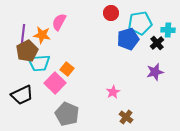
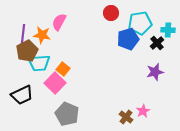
orange square: moved 4 px left
pink star: moved 30 px right, 19 px down
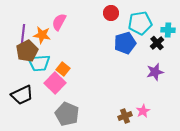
blue pentagon: moved 3 px left, 4 px down
brown cross: moved 1 px left, 1 px up; rotated 32 degrees clockwise
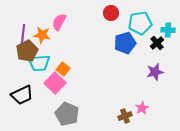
pink star: moved 1 px left, 3 px up
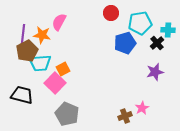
cyan trapezoid: moved 1 px right
orange square: rotated 24 degrees clockwise
black trapezoid: rotated 140 degrees counterclockwise
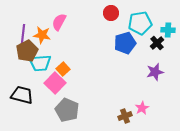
orange square: rotated 16 degrees counterclockwise
gray pentagon: moved 4 px up
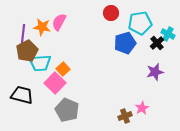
cyan cross: moved 4 px down; rotated 24 degrees clockwise
orange star: moved 8 px up
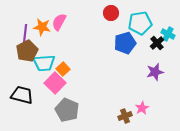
purple line: moved 2 px right
cyan trapezoid: moved 4 px right
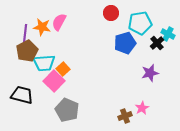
purple star: moved 5 px left, 1 px down
pink square: moved 1 px left, 2 px up
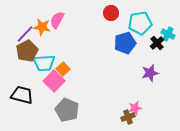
pink semicircle: moved 2 px left, 2 px up
purple line: rotated 36 degrees clockwise
pink star: moved 7 px left; rotated 16 degrees clockwise
brown cross: moved 3 px right, 1 px down
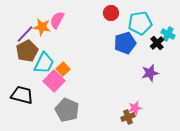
cyan trapezoid: rotated 60 degrees counterclockwise
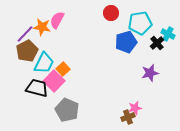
blue pentagon: moved 1 px right, 1 px up
black trapezoid: moved 15 px right, 7 px up
